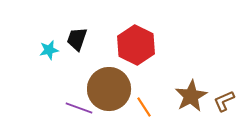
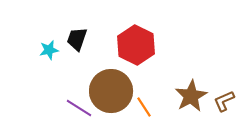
brown circle: moved 2 px right, 2 px down
purple line: rotated 12 degrees clockwise
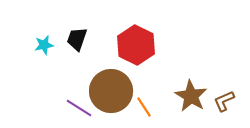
cyan star: moved 5 px left, 5 px up
brown star: rotated 12 degrees counterclockwise
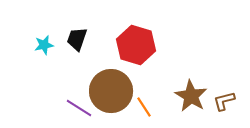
red hexagon: rotated 9 degrees counterclockwise
brown L-shape: rotated 10 degrees clockwise
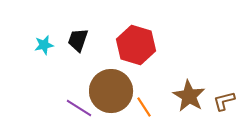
black trapezoid: moved 1 px right, 1 px down
brown star: moved 2 px left
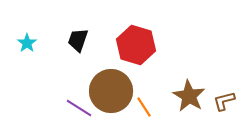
cyan star: moved 17 px left, 2 px up; rotated 24 degrees counterclockwise
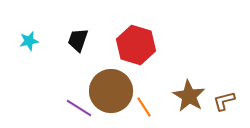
cyan star: moved 2 px right, 2 px up; rotated 24 degrees clockwise
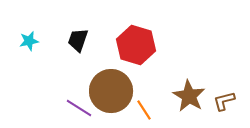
orange line: moved 3 px down
